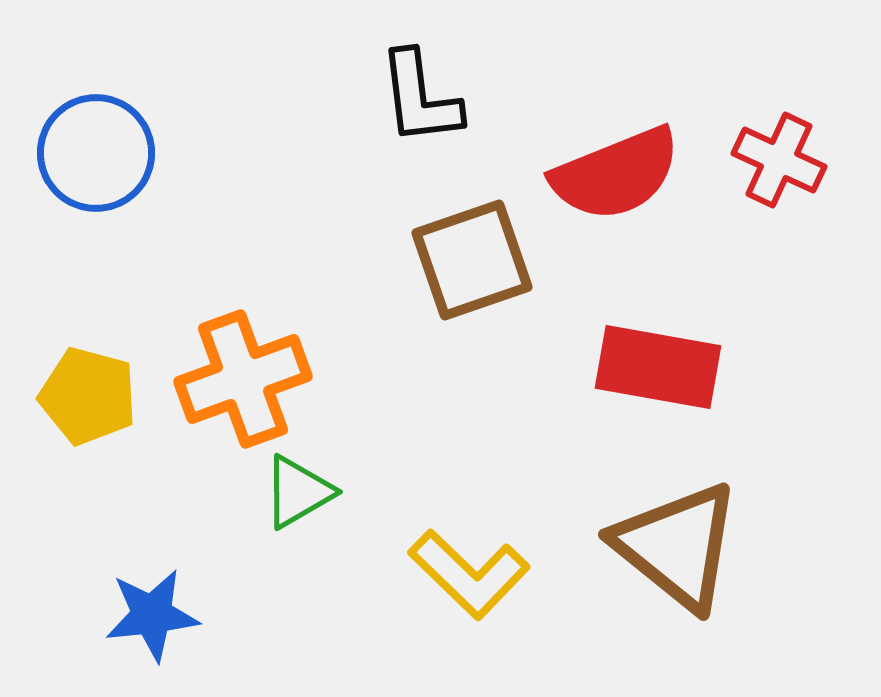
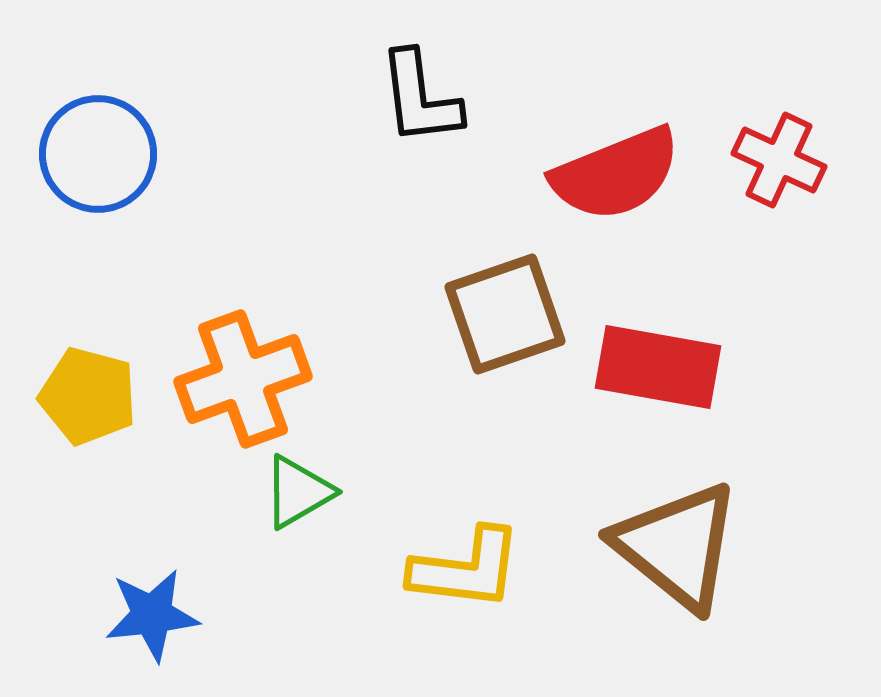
blue circle: moved 2 px right, 1 px down
brown square: moved 33 px right, 54 px down
yellow L-shape: moved 3 px left, 5 px up; rotated 37 degrees counterclockwise
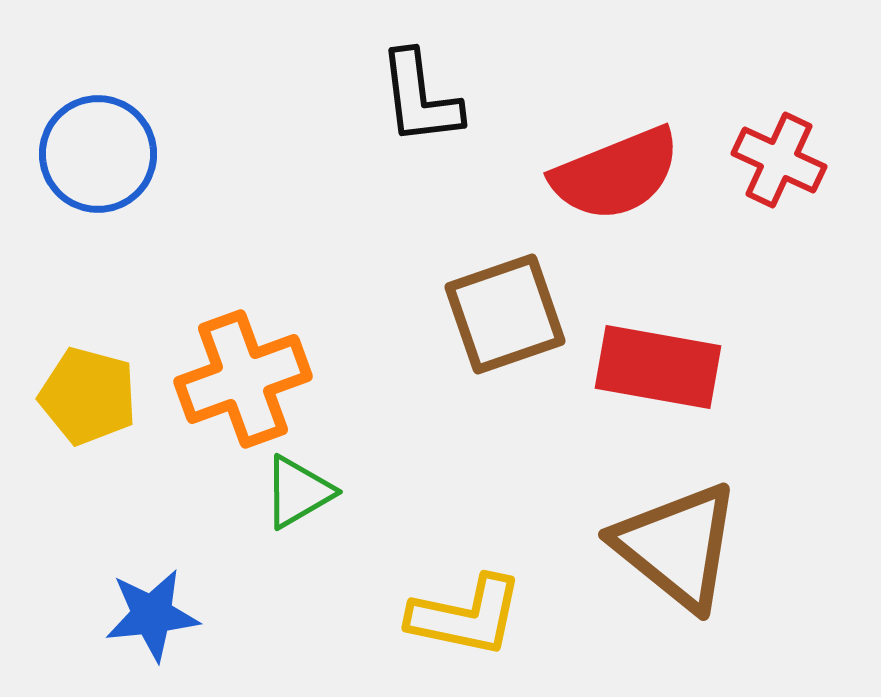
yellow L-shape: moved 47 px down; rotated 5 degrees clockwise
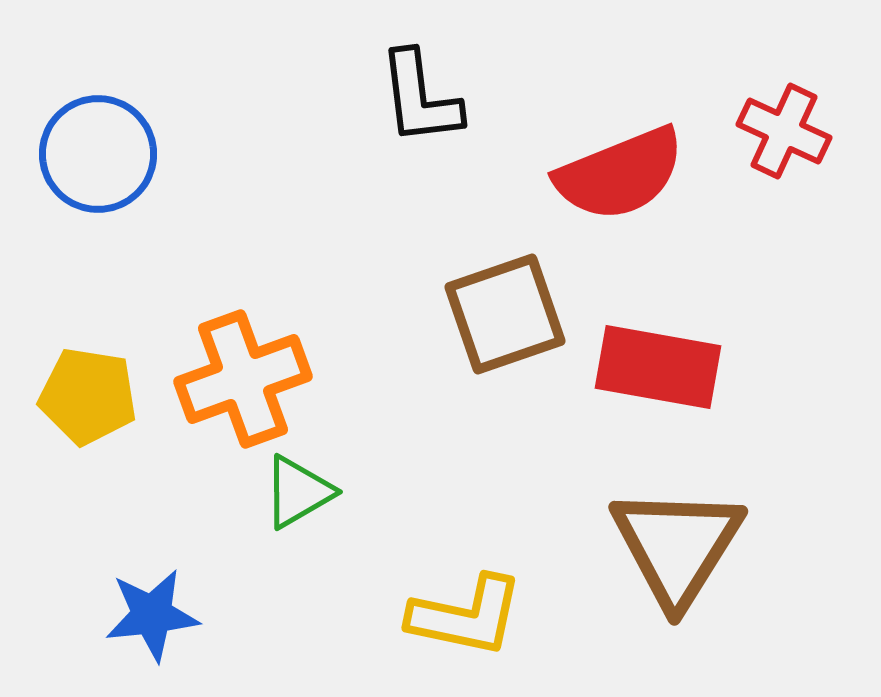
red cross: moved 5 px right, 29 px up
red semicircle: moved 4 px right
yellow pentagon: rotated 6 degrees counterclockwise
brown triangle: rotated 23 degrees clockwise
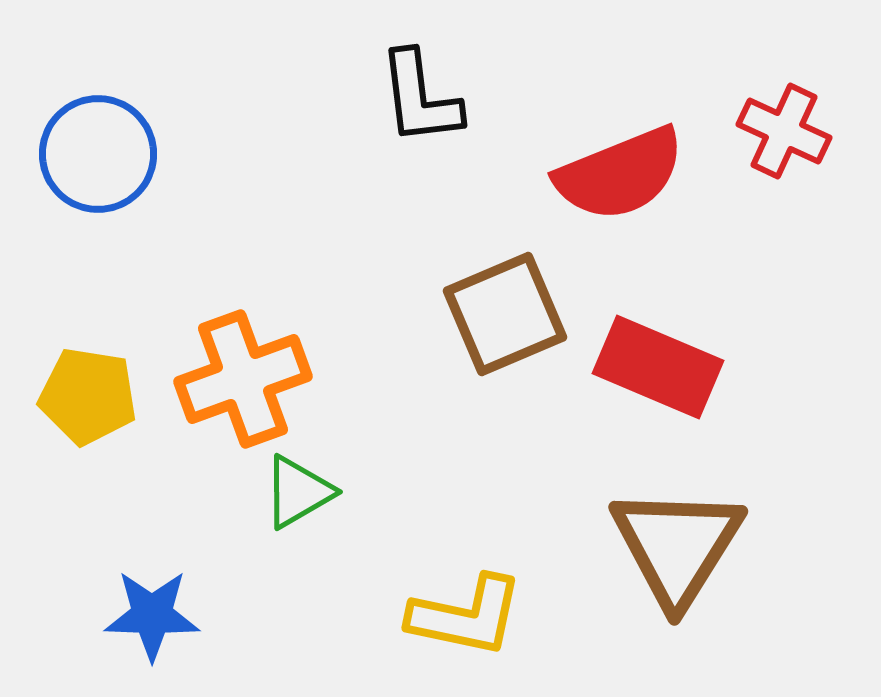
brown square: rotated 4 degrees counterclockwise
red rectangle: rotated 13 degrees clockwise
blue star: rotated 8 degrees clockwise
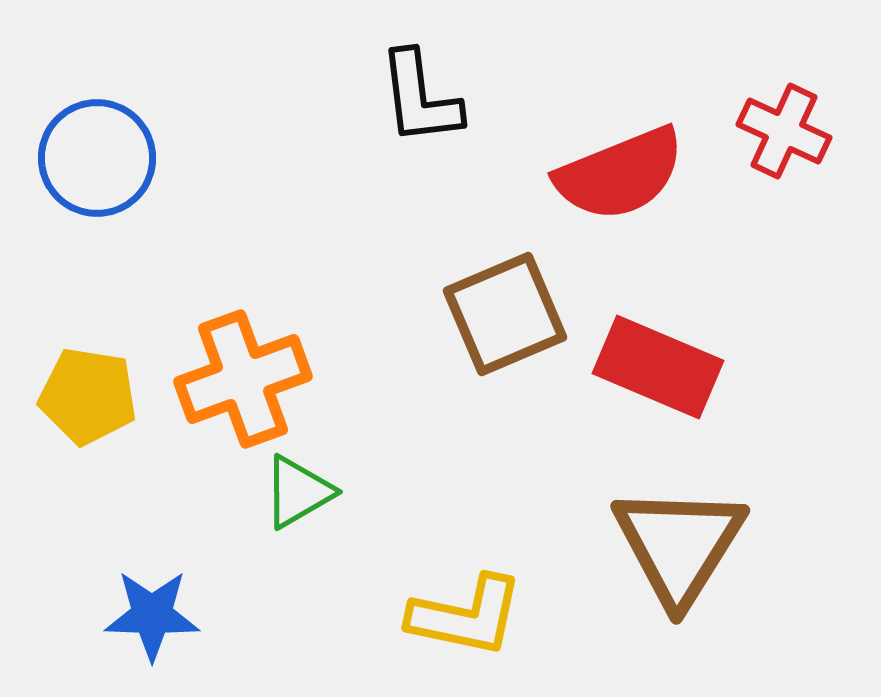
blue circle: moved 1 px left, 4 px down
brown triangle: moved 2 px right, 1 px up
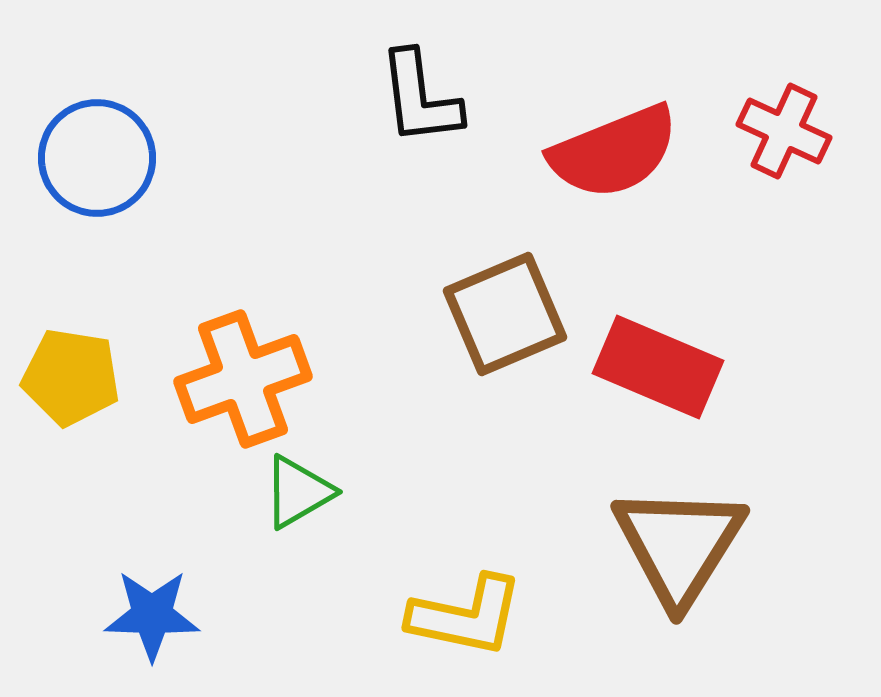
red semicircle: moved 6 px left, 22 px up
yellow pentagon: moved 17 px left, 19 px up
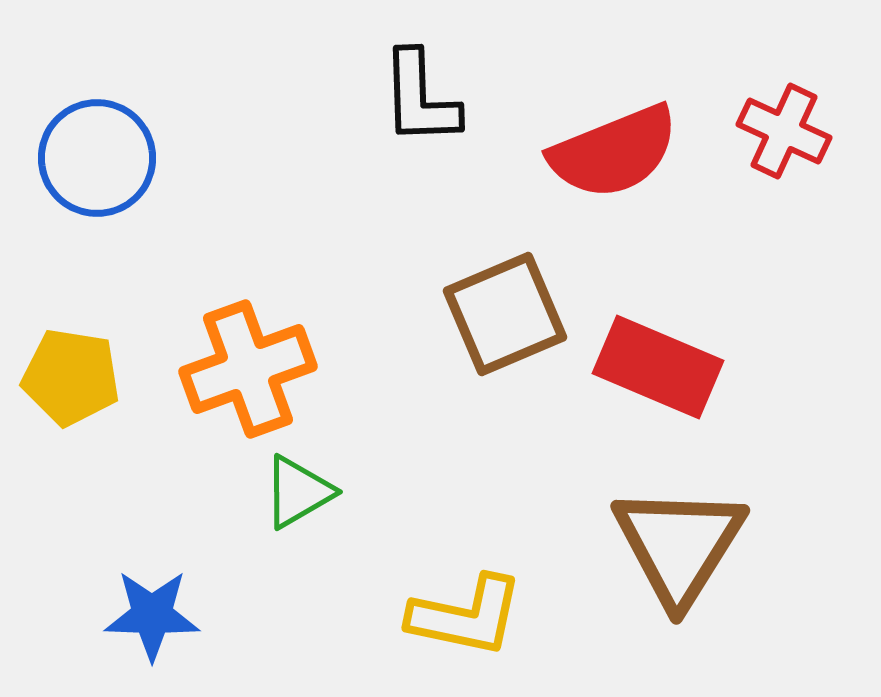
black L-shape: rotated 5 degrees clockwise
orange cross: moved 5 px right, 10 px up
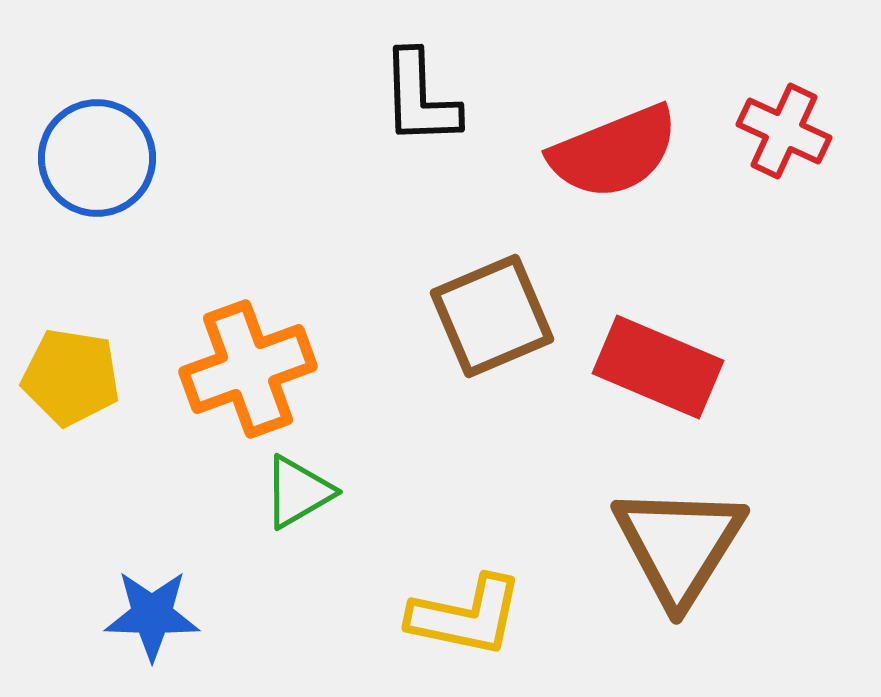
brown square: moved 13 px left, 2 px down
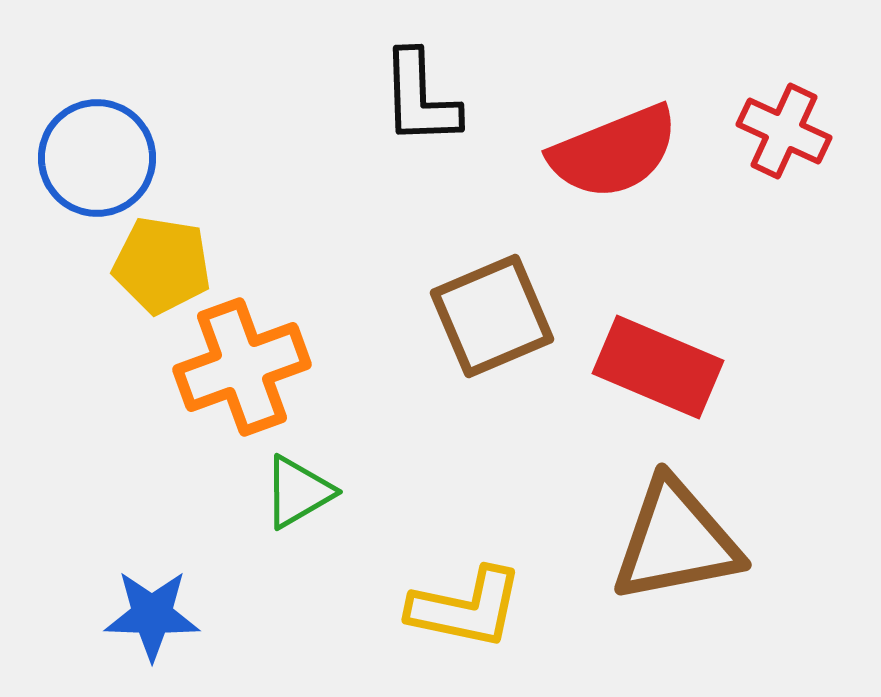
orange cross: moved 6 px left, 2 px up
yellow pentagon: moved 91 px right, 112 px up
brown triangle: moved 3 px left, 4 px up; rotated 47 degrees clockwise
yellow L-shape: moved 8 px up
